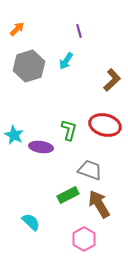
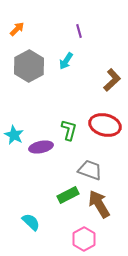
gray hexagon: rotated 12 degrees counterclockwise
purple ellipse: rotated 20 degrees counterclockwise
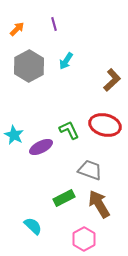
purple line: moved 25 px left, 7 px up
green L-shape: rotated 40 degrees counterclockwise
purple ellipse: rotated 15 degrees counterclockwise
green rectangle: moved 4 px left, 3 px down
cyan semicircle: moved 2 px right, 4 px down
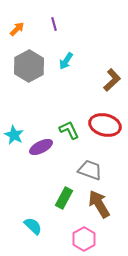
green rectangle: rotated 35 degrees counterclockwise
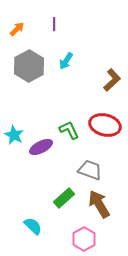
purple line: rotated 16 degrees clockwise
green rectangle: rotated 20 degrees clockwise
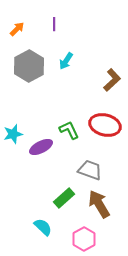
cyan star: moved 1 px left, 1 px up; rotated 30 degrees clockwise
cyan semicircle: moved 10 px right, 1 px down
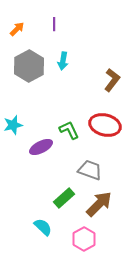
cyan arrow: moved 3 px left; rotated 24 degrees counterclockwise
brown L-shape: rotated 10 degrees counterclockwise
cyan star: moved 9 px up
brown arrow: rotated 76 degrees clockwise
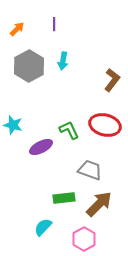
cyan star: rotated 30 degrees clockwise
green rectangle: rotated 35 degrees clockwise
cyan semicircle: rotated 90 degrees counterclockwise
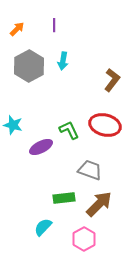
purple line: moved 1 px down
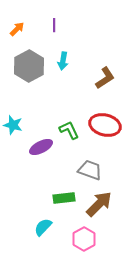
brown L-shape: moved 7 px left, 2 px up; rotated 20 degrees clockwise
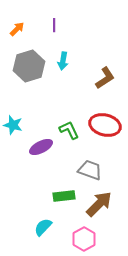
gray hexagon: rotated 12 degrees clockwise
green rectangle: moved 2 px up
